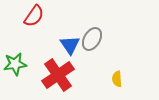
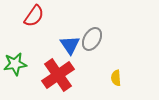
yellow semicircle: moved 1 px left, 1 px up
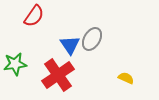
yellow semicircle: moved 10 px right; rotated 119 degrees clockwise
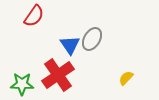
green star: moved 7 px right, 20 px down; rotated 10 degrees clockwise
yellow semicircle: rotated 70 degrees counterclockwise
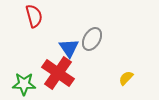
red semicircle: rotated 50 degrees counterclockwise
blue triangle: moved 1 px left, 3 px down
red cross: moved 2 px up; rotated 20 degrees counterclockwise
green star: moved 2 px right
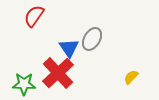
red semicircle: rotated 130 degrees counterclockwise
red cross: rotated 12 degrees clockwise
yellow semicircle: moved 5 px right, 1 px up
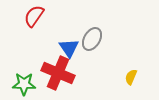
red cross: rotated 24 degrees counterclockwise
yellow semicircle: rotated 21 degrees counterclockwise
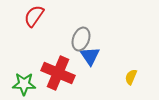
gray ellipse: moved 11 px left; rotated 10 degrees counterclockwise
blue triangle: moved 21 px right, 8 px down
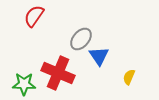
gray ellipse: rotated 20 degrees clockwise
blue triangle: moved 9 px right
yellow semicircle: moved 2 px left
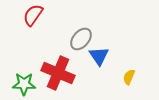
red semicircle: moved 1 px left, 1 px up
